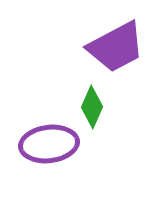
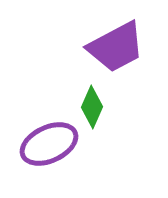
purple ellipse: rotated 18 degrees counterclockwise
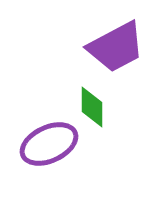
green diamond: rotated 24 degrees counterclockwise
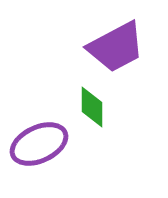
purple ellipse: moved 10 px left
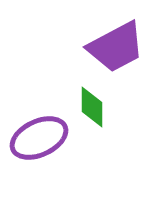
purple ellipse: moved 6 px up
